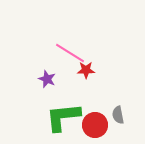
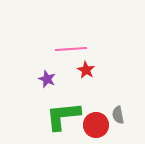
pink line: moved 1 px right, 4 px up; rotated 36 degrees counterclockwise
red star: rotated 30 degrees clockwise
green L-shape: moved 1 px up
red circle: moved 1 px right
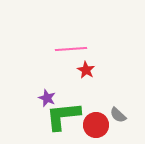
purple star: moved 19 px down
gray semicircle: rotated 36 degrees counterclockwise
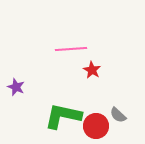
red star: moved 6 px right
purple star: moved 31 px left, 11 px up
green L-shape: rotated 18 degrees clockwise
red circle: moved 1 px down
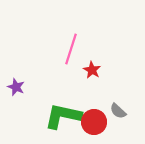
pink line: rotated 68 degrees counterclockwise
gray semicircle: moved 4 px up
red circle: moved 2 px left, 4 px up
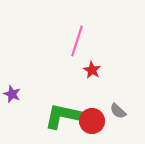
pink line: moved 6 px right, 8 px up
purple star: moved 4 px left, 7 px down
red circle: moved 2 px left, 1 px up
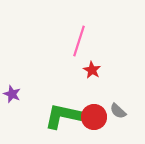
pink line: moved 2 px right
red circle: moved 2 px right, 4 px up
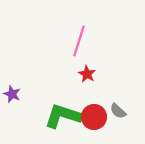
red star: moved 5 px left, 4 px down
green L-shape: rotated 6 degrees clockwise
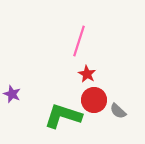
red circle: moved 17 px up
